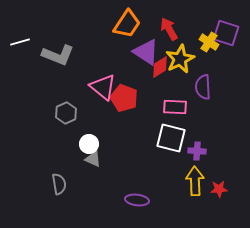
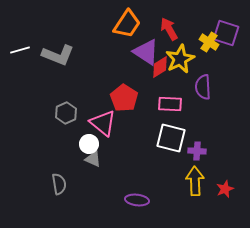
white line: moved 8 px down
pink triangle: moved 36 px down
red pentagon: rotated 12 degrees clockwise
pink rectangle: moved 5 px left, 3 px up
red star: moved 6 px right; rotated 18 degrees counterclockwise
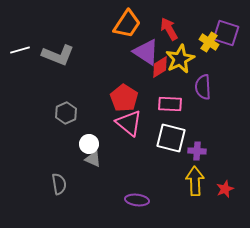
pink triangle: moved 26 px right
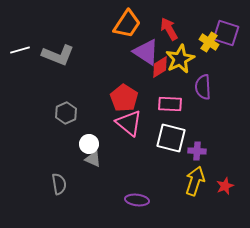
yellow arrow: rotated 20 degrees clockwise
red star: moved 3 px up
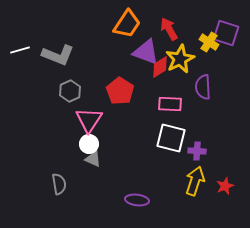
purple triangle: rotated 12 degrees counterclockwise
red pentagon: moved 4 px left, 7 px up
gray hexagon: moved 4 px right, 22 px up
pink triangle: moved 40 px left, 3 px up; rotated 24 degrees clockwise
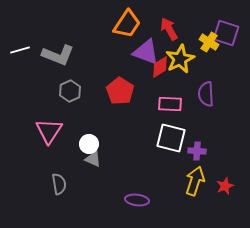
purple semicircle: moved 3 px right, 7 px down
pink triangle: moved 40 px left, 11 px down
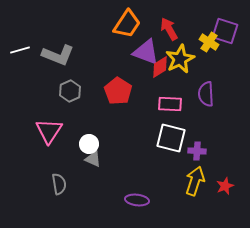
purple square: moved 1 px left, 2 px up
red pentagon: moved 2 px left
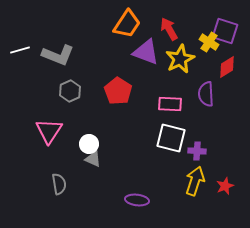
red diamond: moved 67 px right
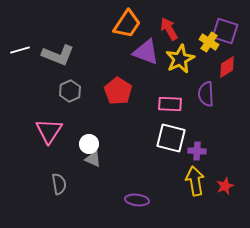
yellow arrow: rotated 28 degrees counterclockwise
